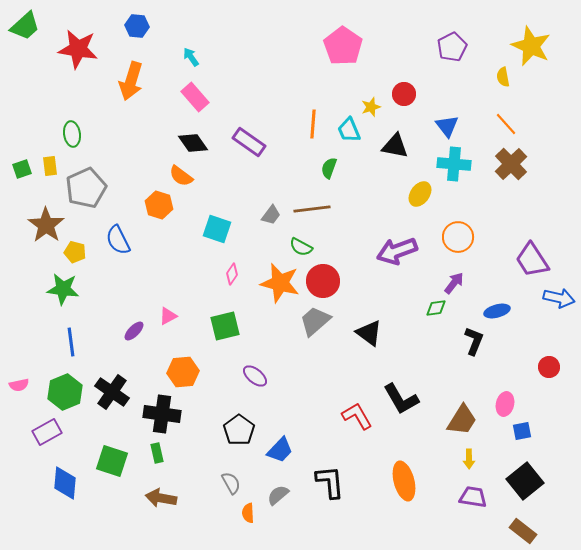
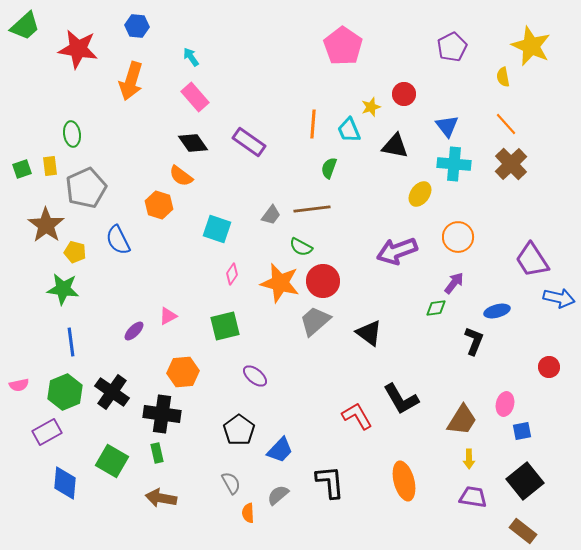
green square at (112, 461): rotated 12 degrees clockwise
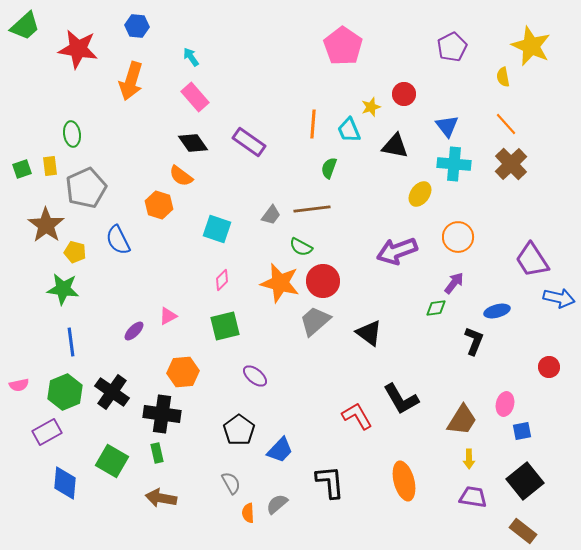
pink diamond at (232, 274): moved 10 px left, 6 px down; rotated 10 degrees clockwise
gray semicircle at (278, 495): moved 1 px left, 9 px down
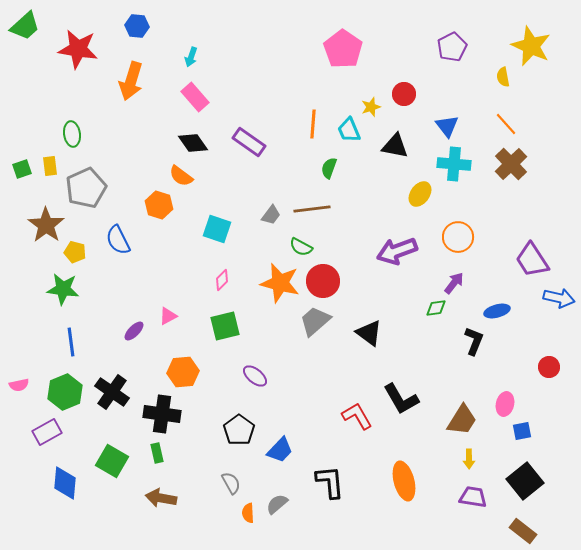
pink pentagon at (343, 46): moved 3 px down
cyan arrow at (191, 57): rotated 126 degrees counterclockwise
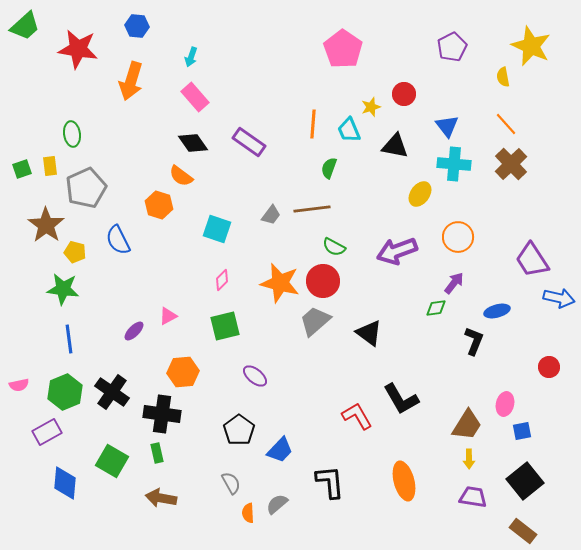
green semicircle at (301, 247): moved 33 px right
blue line at (71, 342): moved 2 px left, 3 px up
brown trapezoid at (462, 420): moved 5 px right, 5 px down
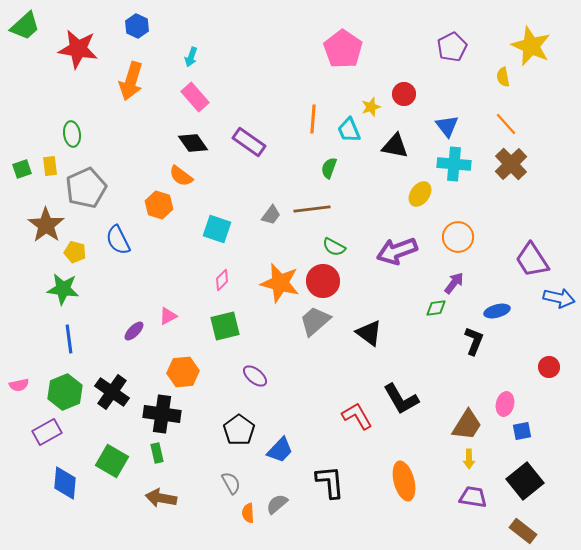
blue hexagon at (137, 26): rotated 20 degrees clockwise
orange line at (313, 124): moved 5 px up
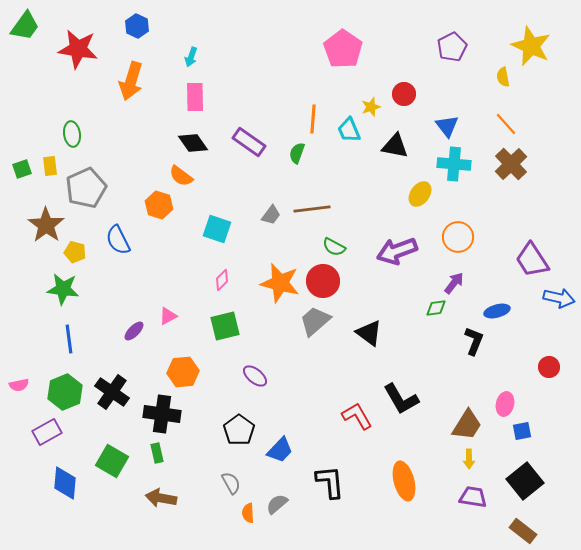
green trapezoid at (25, 26): rotated 12 degrees counterclockwise
pink rectangle at (195, 97): rotated 40 degrees clockwise
green semicircle at (329, 168): moved 32 px left, 15 px up
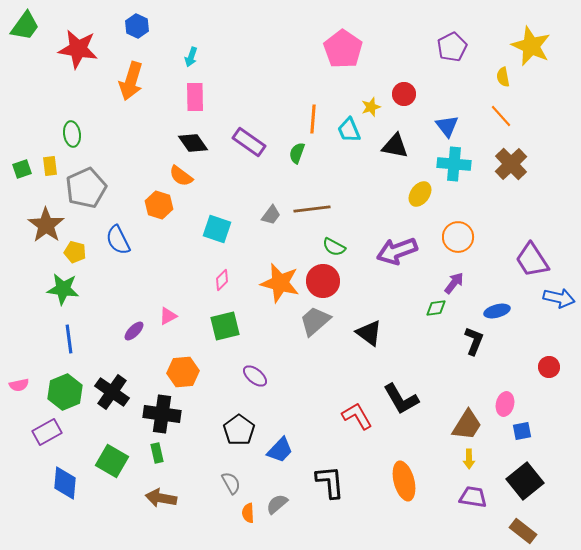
orange line at (506, 124): moved 5 px left, 8 px up
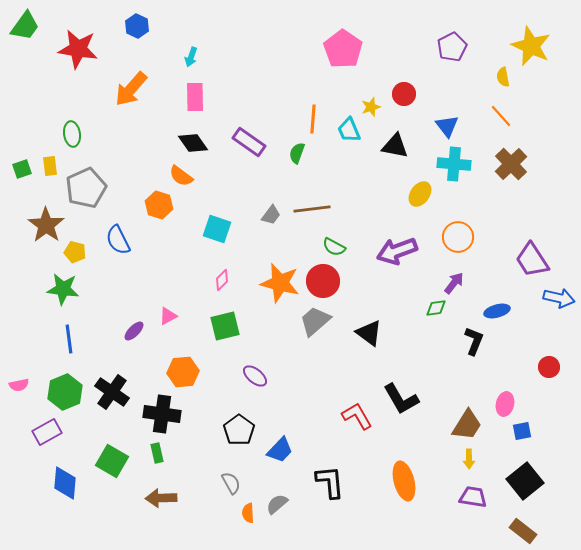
orange arrow at (131, 81): moved 8 px down; rotated 24 degrees clockwise
brown arrow at (161, 498): rotated 12 degrees counterclockwise
